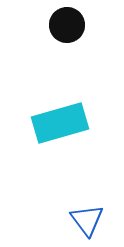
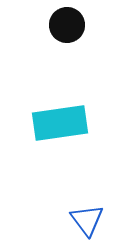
cyan rectangle: rotated 8 degrees clockwise
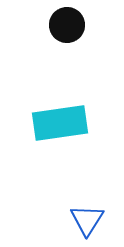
blue triangle: rotated 9 degrees clockwise
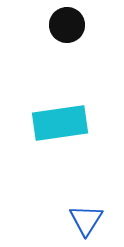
blue triangle: moved 1 px left
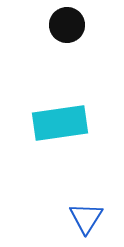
blue triangle: moved 2 px up
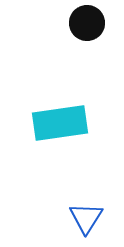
black circle: moved 20 px right, 2 px up
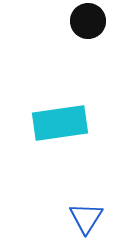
black circle: moved 1 px right, 2 px up
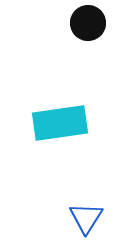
black circle: moved 2 px down
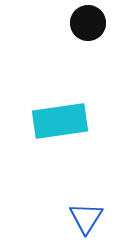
cyan rectangle: moved 2 px up
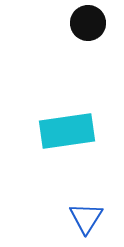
cyan rectangle: moved 7 px right, 10 px down
